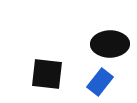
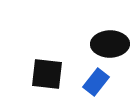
blue rectangle: moved 4 px left
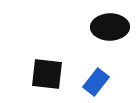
black ellipse: moved 17 px up
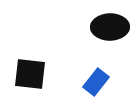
black square: moved 17 px left
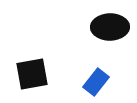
black square: moved 2 px right; rotated 16 degrees counterclockwise
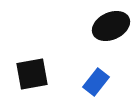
black ellipse: moved 1 px right, 1 px up; rotated 24 degrees counterclockwise
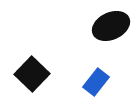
black square: rotated 36 degrees counterclockwise
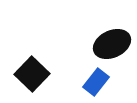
black ellipse: moved 1 px right, 18 px down
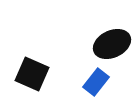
black square: rotated 20 degrees counterclockwise
